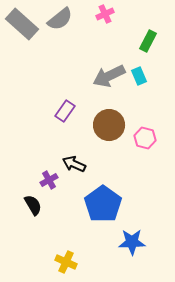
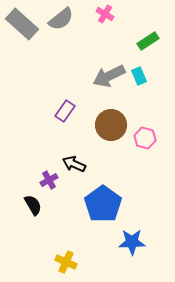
pink cross: rotated 36 degrees counterclockwise
gray semicircle: moved 1 px right
green rectangle: rotated 30 degrees clockwise
brown circle: moved 2 px right
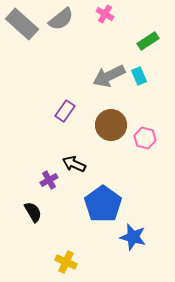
black semicircle: moved 7 px down
blue star: moved 1 px right, 5 px up; rotated 16 degrees clockwise
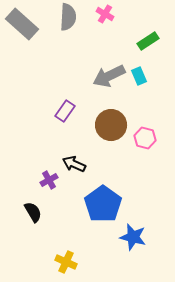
gray semicircle: moved 7 px right, 2 px up; rotated 48 degrees counterclockwise
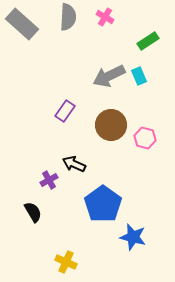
pink cross: moved 3 px down
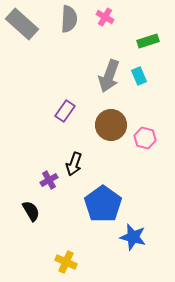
gray semicircle: moved 1 px right, 2 px down
green rectangle: rotated 15 degrees clockwise
gray arrow: rotated 44 degrees counterclockwise
black arrow: rotated 95 degrees counterclockwise
black semicircle: moved 2 px left, 1 px up
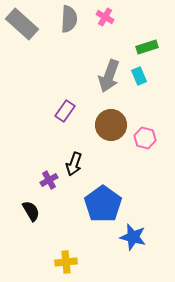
green rectangle: moved 1 px left, 6 px down
yellow cross: rotated 30 degrees counterclockwise
